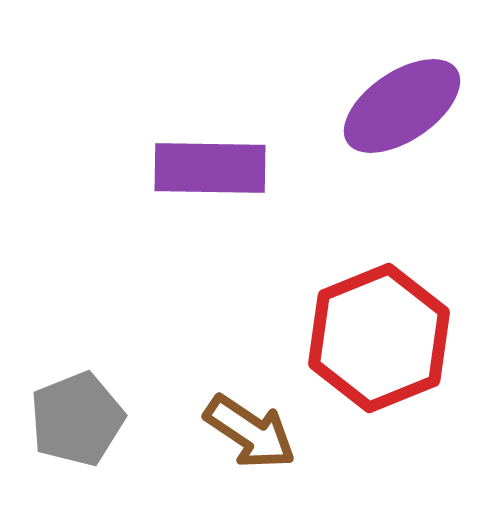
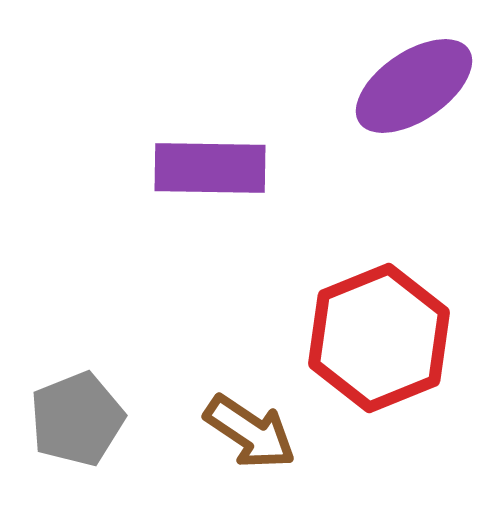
purple ellipse: moved 12 px right, 20 px up
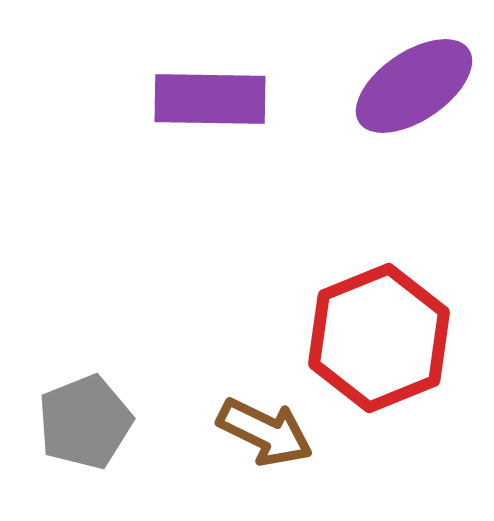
purple rectangle: moved 69 px up
gray pentagon: moved 8 px right, 3 px down
brown arrow: moved 15 px right; rotated 8 degrees counterclockwise
